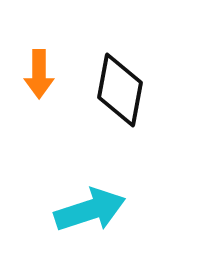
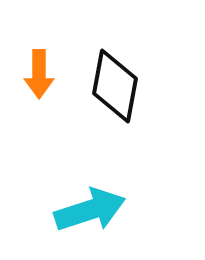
black diamond: moved 5 px left, 4 px up
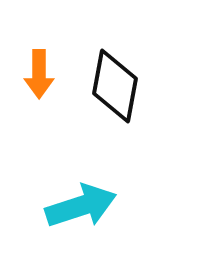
cyan arrow: moved 9 px left, 4 px up
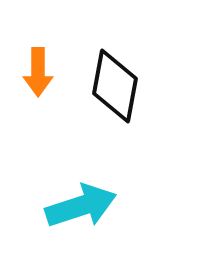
orange arrow: moved 1 px left, 2 px up
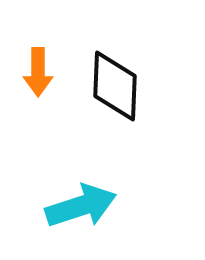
black diamond: rotated 8 degrees counterclockwise
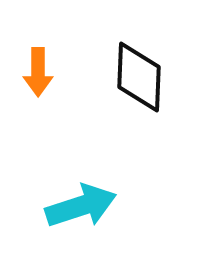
black diamond: moved 24 px right, 9 px up
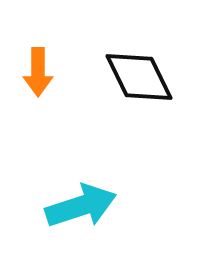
black diamond: rotated 28 degrees counterclockwise
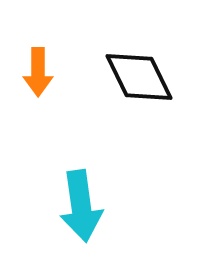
cyan arrow: rotated 100 degrees clockwise
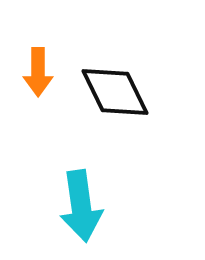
black diamond: moved 24 px left, 15 px down
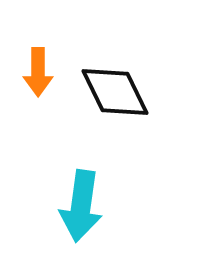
cyan arrow: rotated 16 degrees clockwise
